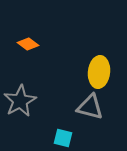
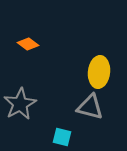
gray star: moved 3 px down
cyan square: moved 1 px left, 1 px up
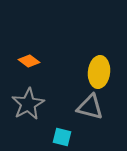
orange diamond: moved 1 px right, 17 px down
gray star: moved 8 px right
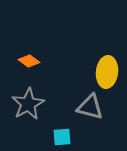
yellow ellipse: moved 8 px right
cyan square: rotated 18 degrees counterclockwise
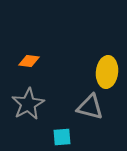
orange diamond: rotated 30 degrees counterclockwise
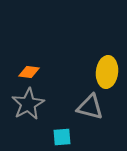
orange diamond: moved 11 px down
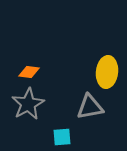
gray triangle: rotated 24 degrees counterclockwise
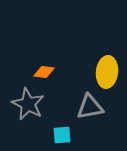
orange diamond: moved 15 px right
gray star: rotated 16 degrees counterclockwise
cyan square: moved 2 px up
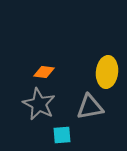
gray star: moved 11 px right
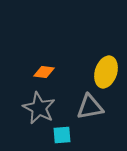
yellow ellipse: moved 1 px left; rotated 12 degrees clockwise
gray star: moved 4 px down
